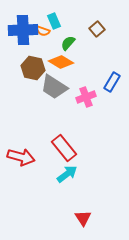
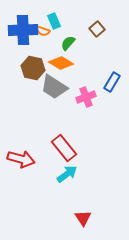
orange diamond: moved 1 px down
red arrow: moved 2 px down
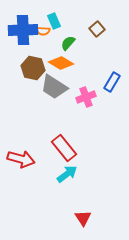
orange semicircle: rotated 16 degrees counterclockwise
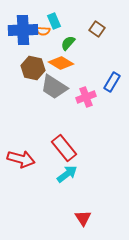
brown square: rotated 14 degrees counterclockwise
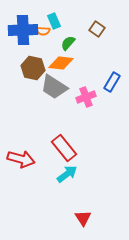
orange diamond: rotated 25 degrees counterclockwise
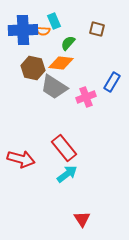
brown square: rotated 21 degrees counterclockwise
red triangle: moved 1 px left, 1 px down
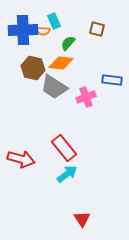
blue rectangle: moved 2 px up; rotated 66 degrees clockwise
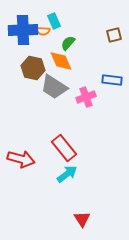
brown square: moved 17 px right, 6 px down; rotated 28 degrees counterclockwise
orange diamond: moved 2 px up; rotated 60 degrees clockwise
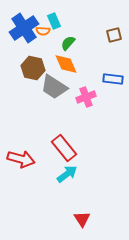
blue cross: moved 1 px right, 2 px up; rotated 32 degrees counterclockwise
orange diamond: moved 5 px right, 3 px down
blue rectangle: moved 1 px right, 1 px up
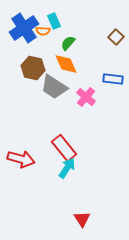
brown square: moved 2 px right, 2 px down; rotated 35 degrees counterclockwise
pink cross: rotated 30 degrees counterclockwise
cyan arrow: moved 6 px up; rotated 20 degrees counterclockwise
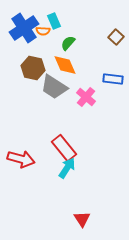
orange diamond: moved 1 px left, 1 px down
